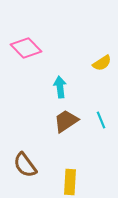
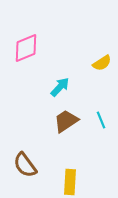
pink diamond: rotated 68 degrees counterclockwise
cyan arrow: rotated 50 degrees clockwise
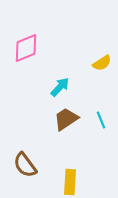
brown trapezoid: moved 2 px up
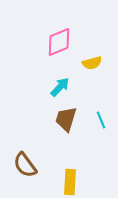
pink diamond: moved 33 px right, 6 px up
yellow semicircle: moved 10 px left; rotated 18 degrees clockwise
brown trapezoid: rotated 40 degrees counterclockwise
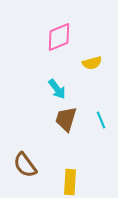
pink diamond: moved 5 px up
cyan arrow: moved 3 px left, 2 px down; rotated 100 degrees clockwise
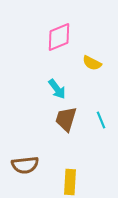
yellow semicircle: rotated 42 degrees clockwise
brown semicircle: rotated 60 degrees counterclockwise
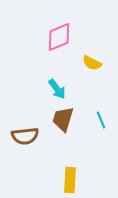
brown trapezoid: moved 3 px left
brown semicircle: moved 29 px up
yellow rectangle: moved 2 px up
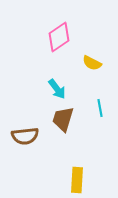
pink diamond: rotated 12 degrees counterclockwise
cyan line: moved 1 px left, 12 px up; rotated 12 degrees clockwise
yellow rectangle: moved 7 px right
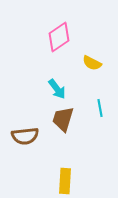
yellow rectangle: moved 12 px left, 1 px down
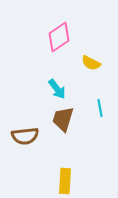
yellow semicircle: moved 1 px left
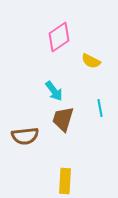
yellow semicircle: moved 2 px up
cyan arrow: moved 3 px left, 2 px down
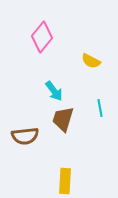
pink diamond: moved 17 px left; rotated 16 degrees counterclockwise
